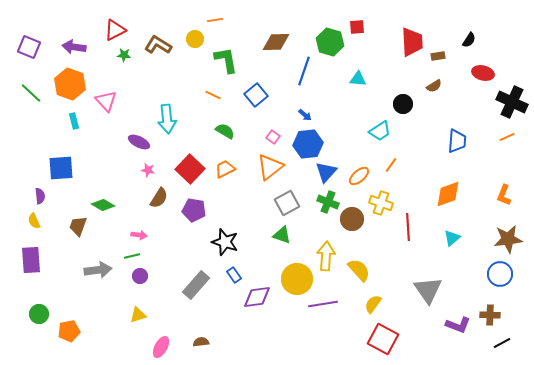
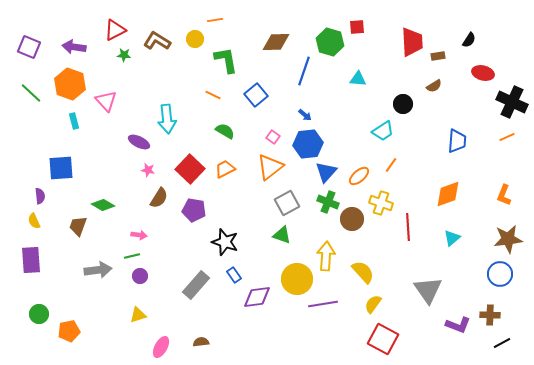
brown L-shape at (158, 45): moved 1 px left, 4 px up
cyan trapezoid at (380, 131): moved 3 px right
yellow semicircle at (359, 270): moved 4 px right, 2 px down
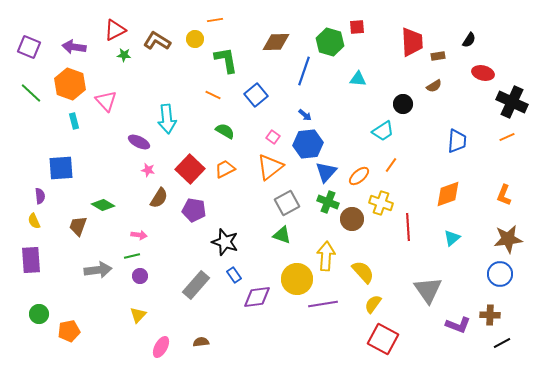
yellow triangle at (138, 315): rotated 30 degrees counterclockwise
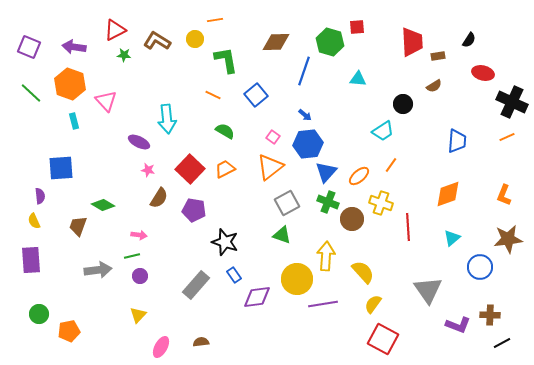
blue circle at (500, 274): moved 20 px left, 7 px up
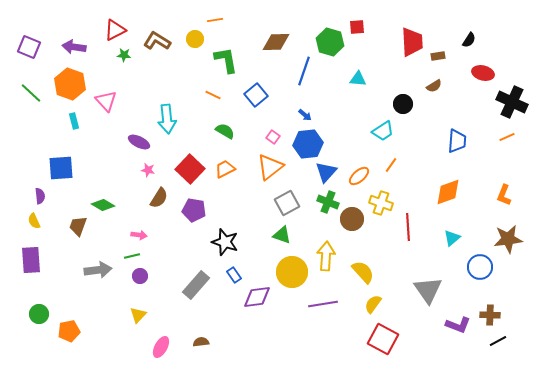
orange diamond at (448, 194): moved 2 px up
yellow circle at (297, 279): moved 5 px left, 7 px up
black line at (502, 343): moved 4 px left, 2 px up
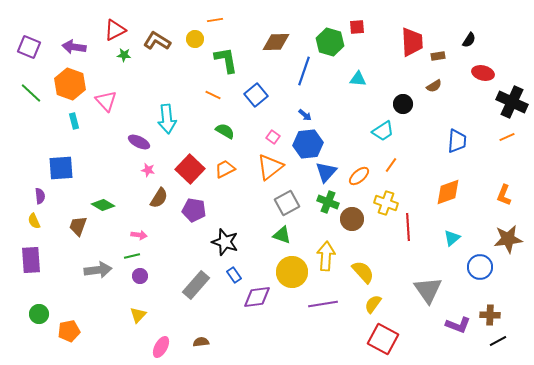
yellow cross at (381, 203): moved 5 px right
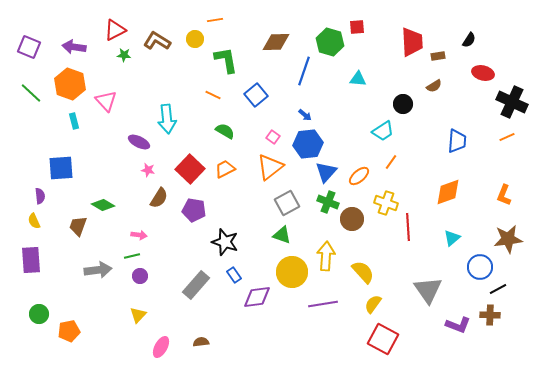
orange line at (391, 165): moved 3 px up
black line at (498, 341): moved 52 px up
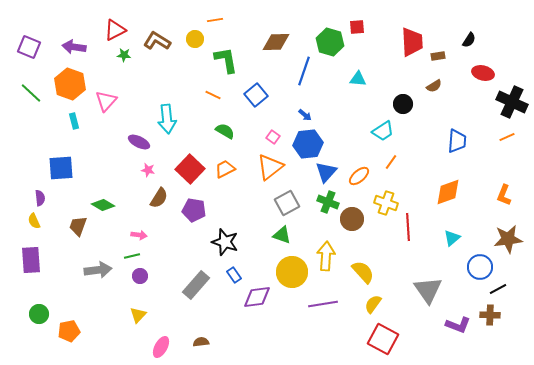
pink triangle at (106, 101): rotated 25 degrees clockwise
purple semicircle at (40, 196): moved 2 px down
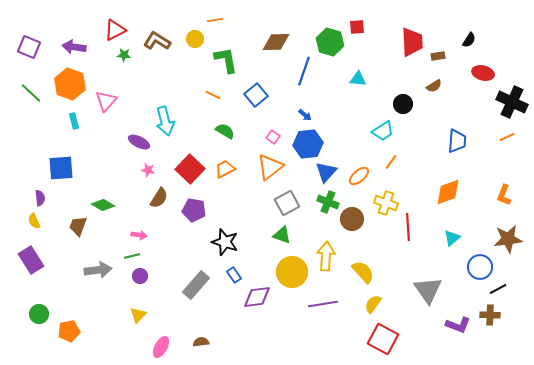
cyan arrow at (167, 119): moved 2 px left, 2 px down; rotated 8 degrees counterclockwise
purple rectangle at (31, 260): rotated 28 degrees counterclockwise
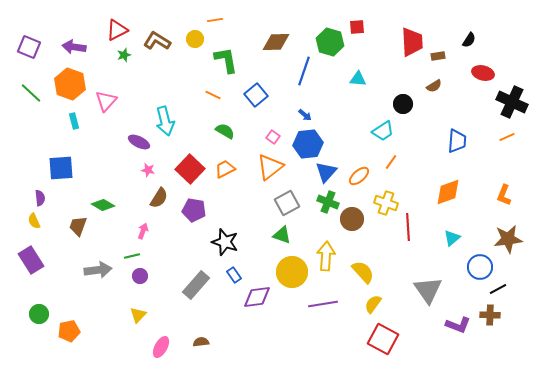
red triangle at (115, 30): moved 2 px right
green star at (124, 55): rotated 24 degrees counterclockwise
pink arrow at (139, 235): moved 4 px right, 4 px up; rotated 77 degrees counterclockwise
